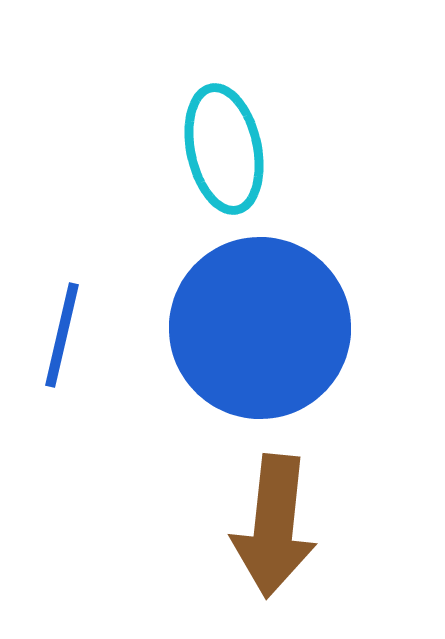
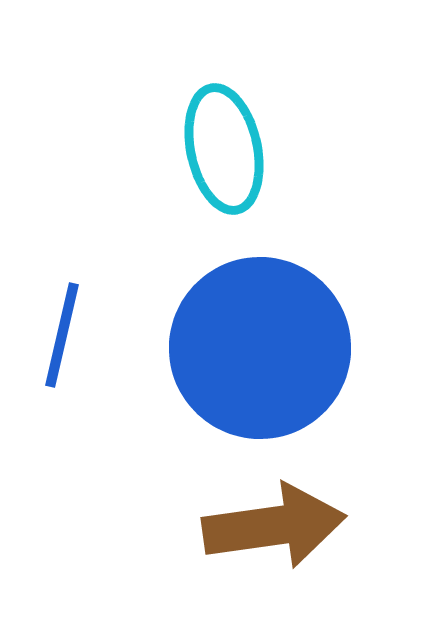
blue circle: moved 20 px down
brown arrow: rotated 104 degrees counterclockwise
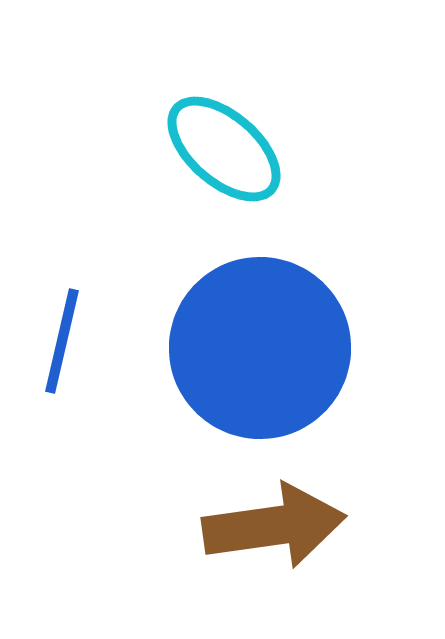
cyan ellipse: rotated 37 degrees counterclockwise
blue line: moved 6 px down
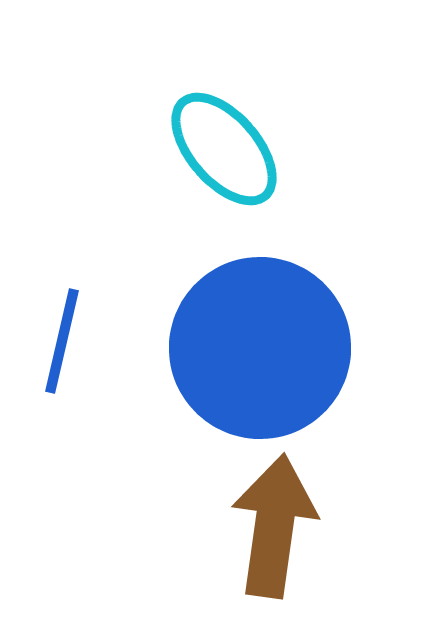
cyan ellipse: rotated 8 degrees clockwise
brown arrow: rotated 74 degrees counterclockwise
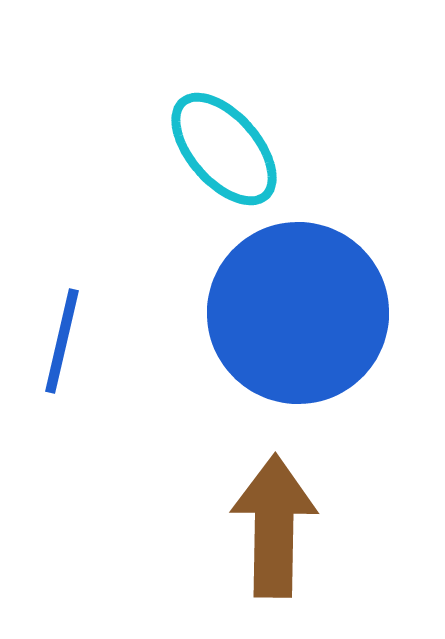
blue circle: moved 38 px right, 35 px up
brown arrow: rotated 7 degrees counterclockwise
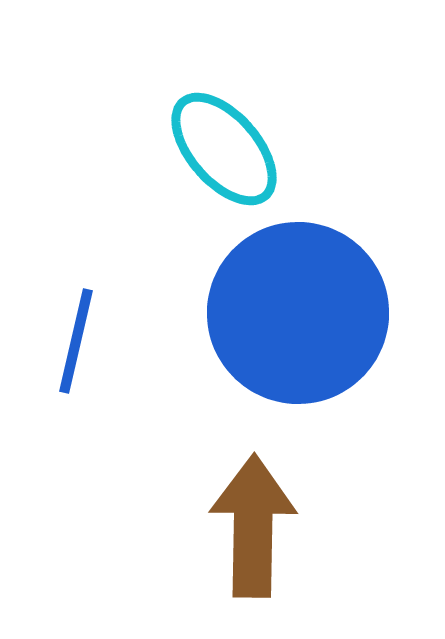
blue line: moved 14 px right
brown arrow: moved 21 px left
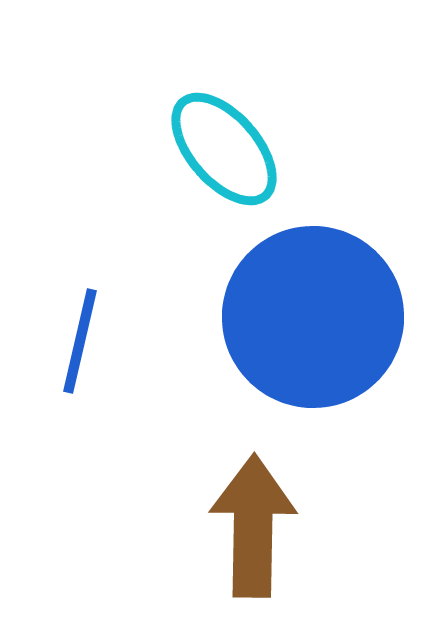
blue circle: moved 15 px right, 4 px down
blue line: moved 4 px right
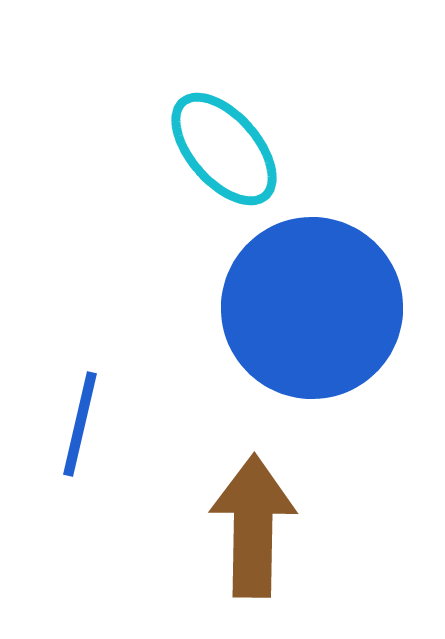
blue circle: moved 1 px left, 9 px up
blue line: moved 83 px down
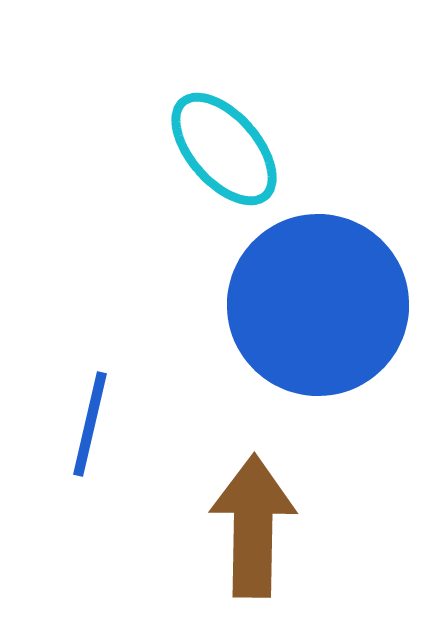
blue circle: moved 6 px right, 3 px up
blue line: moved 10 px right
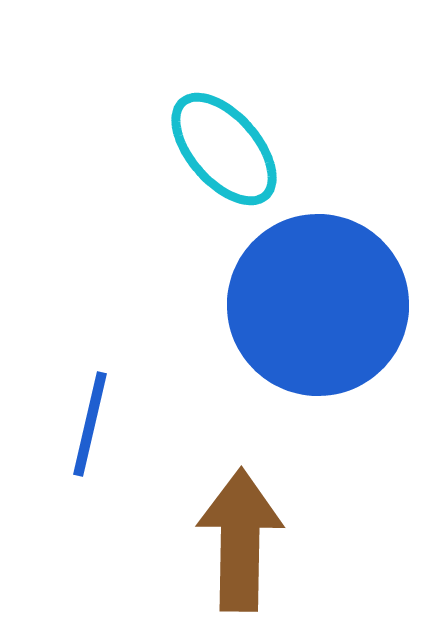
brown arrow: moved 13 px left, 14 px down
